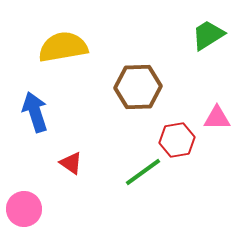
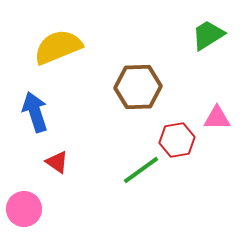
yellow semicircle: moved 5 px left; rotated 12 degrees counterclockwise
red triangle: moved 14 px left, 1 px up
green line: moved 2 px left, 2 px up
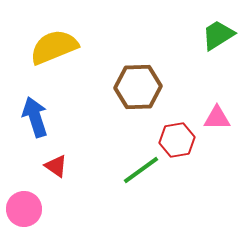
green trapezoid: moved 10 px right
yellow semicircle: moved 4 px left
blue arrow: moved 5 px down
red triangle: moved 1 px left, 4 px down
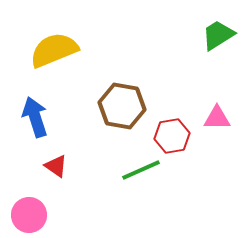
yellow semicircle: moved 3 px down
brown hexagon: moved 16 px left, 19 px down; rotated 12 degrees clockwise
red hexagon: moved 5 px left, 4 px up
green line: rotated 12 degrees clockwise
pink circle: moved 5 px right, 6 px down
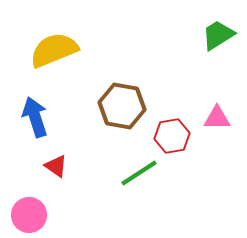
green line: moved 2 px left, 3 px down; rotated 9 degrees counterclockwise
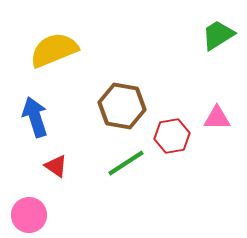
green line: moved 13 px left, 10 px up
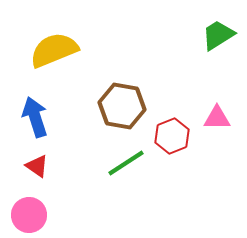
red hexagon: rotated 12 degrees counterclockwise
red triangle: moved 19 px left
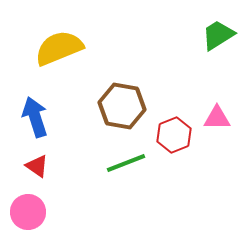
yellow semicircle: moved 5 px right, 2 px up
red hexagon: moved 2 px right, 1 px up
green line: rotated 12 degrees clockwise
pink circle: moved 1 px left, 3 px up
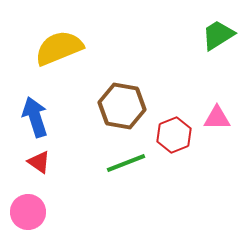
red triangle: moved 2 px right, 4 px up
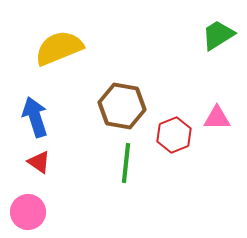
green line: rotated 63 degrees counterclockwise
